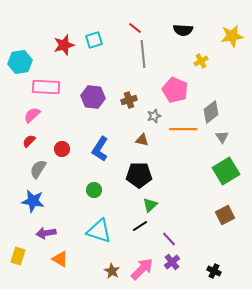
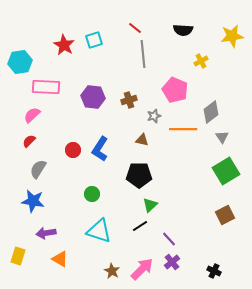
red star: rotated 25 degrees counterclockwise
red circle: moved 11 px right, 1 px down
green circle: moved 2 px left, 4 px down
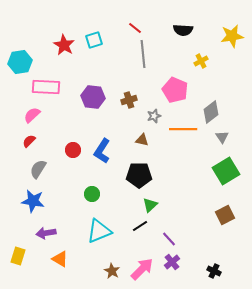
blue L-shape: moved 2 px right, 2 px down
cyan triangle: rotated 40 degrees counterclockwise
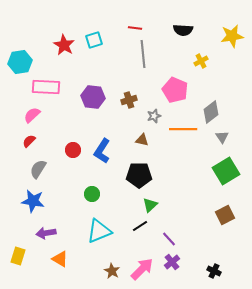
red line: rotated 32 degrees counterclockwise
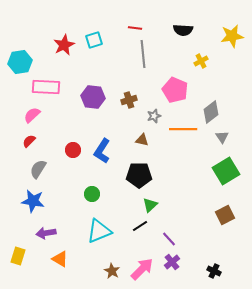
red star: rotated 15 degrees clockwise
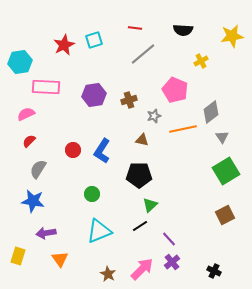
gray line: rotated 56 degrees clockwise
purple hexagon: moved 1 px right, 2 px up; rotated 15 degrees counterclockwise
pink semicircle: moved 6 px left, 1 px up; rotated 18 degrees clockwise
orange line: rotated 12 degrees counterclockwise
orange triangle: rotated 24 degrees clockwise
brown star: moved 4 px left, 3 px down
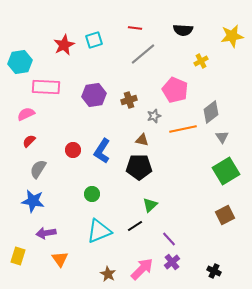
black pentagon: moved 8 px up
black line: moved 5 px left
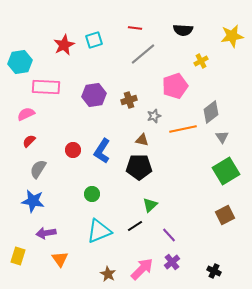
pink pentagon: moved 4 px up; rotated 30 degrees clockwise
purple line: moved 4 px up
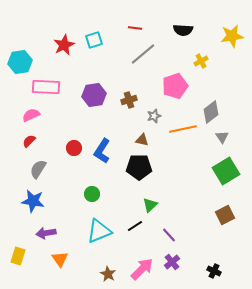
pink semicircle: moved 5 px right, 1 px down
red circle: moved 1 px right, 2 px up
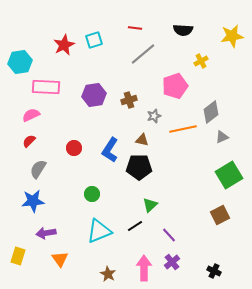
gray triangle: rotated 40 degrees clockwise
blue L-shape: moved 8 px right, 1 px up
green square: moved 3 px right, 4 px down
blue star: rotated 15 degrees counterclockwise
brown square: moved 5 px left
pink arrow: moved 2 px right, 1 px up; rotated 45 degrees counterclockwise
